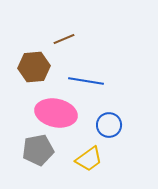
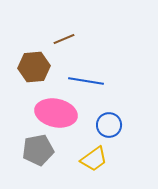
yellow trapezoid: moved 5 px right
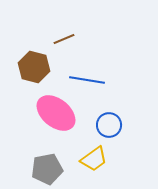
brown hexagon: rotated 20 degrees clockwise
blue line: moved 1 px right, 1 px up
pink ellipse: rotated 27 degrees clockwise
gray pentagon: moved 9 px right, 19 px down
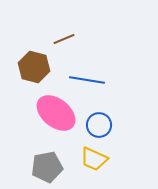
blue circle: moved 10 px left
yellow trapezoid: rotated 60 degrees clockwise
gray pentagon: moved 2 px up
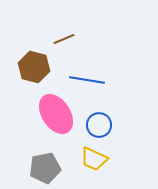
pink ellipse: moved 1 px down; rotated 18 degrees clockwise
gray pentagon: moved 2 px left, 1 px down
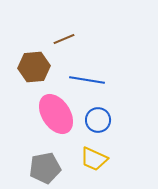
brown hexagon: rotated 20 degrees counterclockwise
blue circle: moved 1 px left, 5 px up
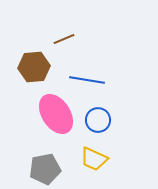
gray pentagon: moved 1 px down
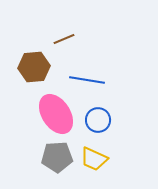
gray pentagon: moved 12 px right, 12 px up; rotated 8 degrees clockwise
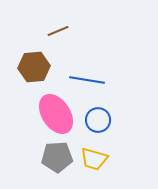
brown line: moved 6 px left, 8 px up
yellow trapezoid: rotated 8 degrees counterclockwise
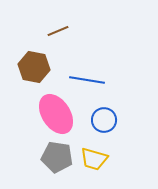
brown hexagon: rotated 16 degrees clockwise
blue circle: moved 6 px right
gray pentagon: rotated 12 degrees clockwise
